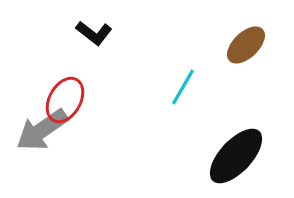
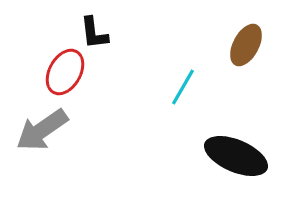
black L-shape: rotated 45 degrees clockwise
brown ellipse: rotated 18 degrees counterclockwise
red ellipse: moved 28 px up
black ellipse: rotated 70 degrees clockwise
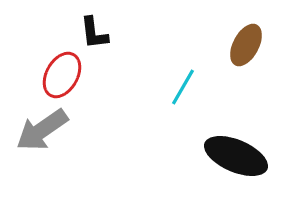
red ellipse: moved 3 px left, 3 px down
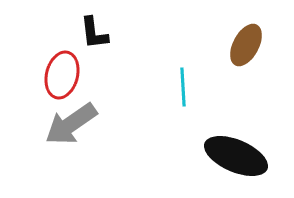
red ellipse: rotated 15 degrees counterclockwise
cyan line: rotated 33 degrees counterclockwise
gray arrow: moved 29 px right, 6 px up
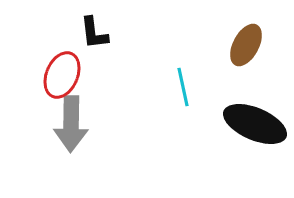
red ellipse: rotated 9 degrees clockwise
cyan line: rotated 9 degrees counterclockwise
gray arrow: rotated 54 degrees counterclockwise
black ellipse: moved 19 px right, 32 px up
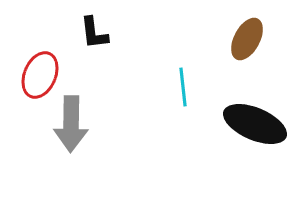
brown ellipse: moved 1 px right, 6 px up
red ellipse: moved 22 px left
cyan line: rotated 6 degrees clockwise
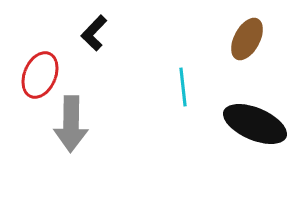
black L-shape: rotated 51 degrees clockwise
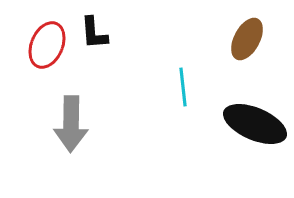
black L-shape: rotated 48 degrees counterclockwise
red ellipse: moved 7 px right, 30 px up
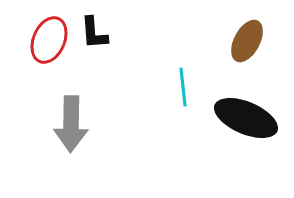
brown ellipse: moved 2 px down
red ellipse: moved 2 px right, 5 px up
black ellipse: moved 9 px left, 6 px up
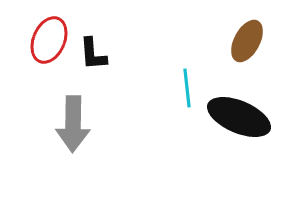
black L-shape: moved 1 px left, 21 px down
cyan line: moved 4 px right, 1 px down
black ellipse: moved 7 px left, 1 px up
gray arrow: moved 2 px right
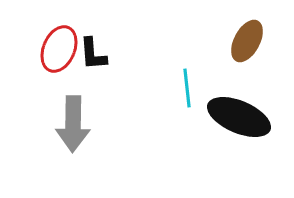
red ellipse: moved 10 px right, 9 px down
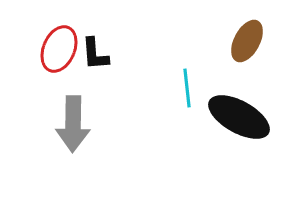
black L-shape: moved 2 px right
black ellipse: rotated 6 degrees clockwise
